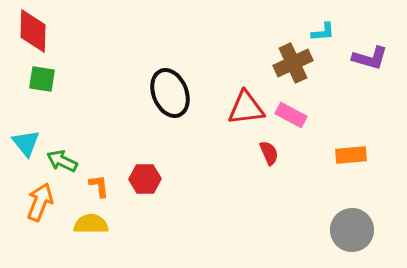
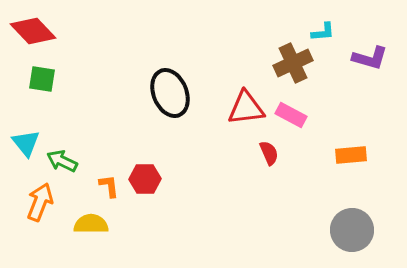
red diamond: rotated 45 degrees counterclockwise
orange L-shape: moved 10 px right
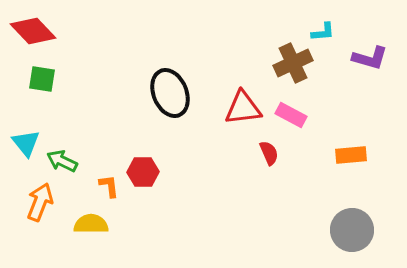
red triangle: moved 3 px left
red hexagon: moved 2 px left, 7 px up
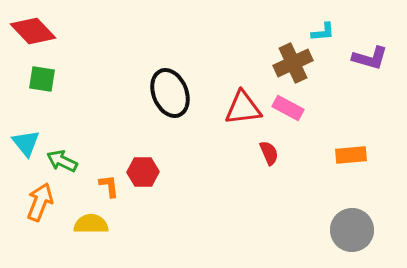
pink rectangle: moved 3 px left, 7 px up
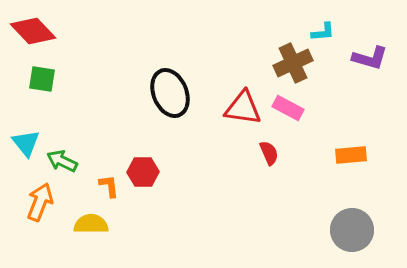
red triangle: rotated 15 degrees clockwise
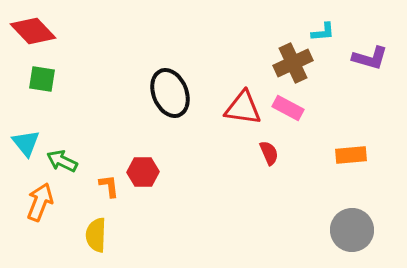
yellow semicircle: moved 5 px right, 11 px down; rotated 88 degrees counterclockwise
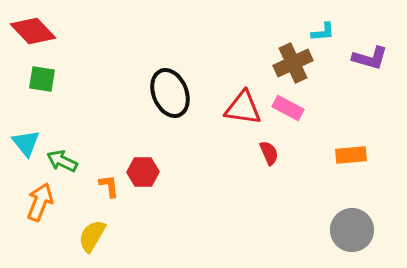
yellow semicircle: moved 4 px left, 1 px down; rotated 28 degrees clockwise
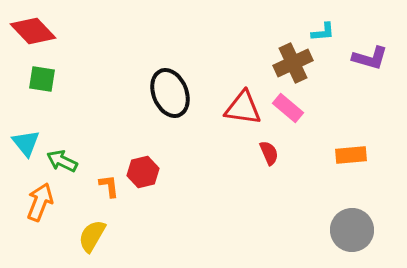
pink rectangle: rotated 12 degrees clockwise
red hexagon: rotated 12 degrees counterclockwise
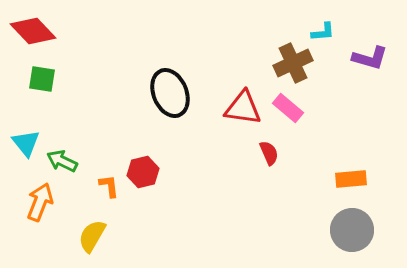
orange rectangle: moved 24 px down
